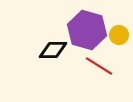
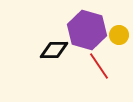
black diamond: moved 1 px right
red line: rotated 24 degrees clockwise
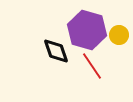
black diamond: moved 2 px right, 1 px down; rotated 72 degrees clockwise
red line: moved 7 px left
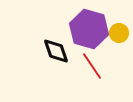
purple hexagon: moved 2 px right, 1 px up
yellow circle: moved 2 px up
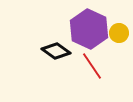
purple hexagon: rotated 9 degrees clockwise
black diamond: rotated 36 degrees counterclockwise
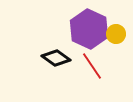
yellow circle: moved 3 px left, 1 px down
black diamond: moved 7 px down
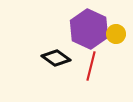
red line: moved 1 px left; rotated 48 degrees clockwise
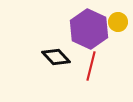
yellow circle: moved 2 px right, 12 px up
black diamond: moved 1 px up; rotated 12 degrees clockwise
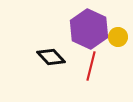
yellow circle: moved 15 px down
black diamond: moved 5 px left
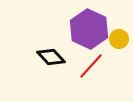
yellow circle: moved 1 px right, 2 px down
red line: rotated 28 degrees clockwise
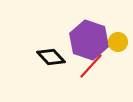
purple hexagon: moved 11 px down; rotated 6 degrees counterclockwise
yellow circle: moved 1 px left, 3 px down
